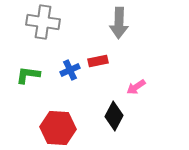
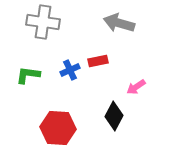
gray arrow: rotated 104 degrees clockwise
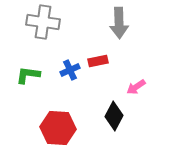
gray arrow: rotated 108 degrees counterclockwise
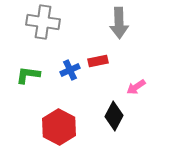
red hexagon: moved 1 px right, 1 px up; rotated 24 degrees clockwise
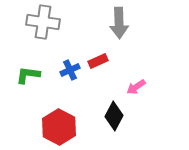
red rectangle: rotated 12 degrees counterclockwise
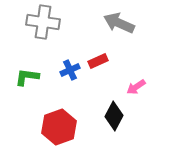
gray arrow: rotated 116 degrees clockwise
green L-shape: moved 1 px left, 2 px down
red hexagon: rotated 12 degrees clockwise
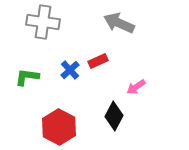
blue cross: rotated 18 degrees counterclockwise
red hexagon: rotated 12 degrees counterclockwise
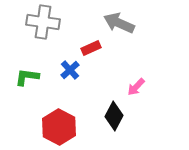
red rectangle: moved 7 px left, 13 px up
pink arrow: rotated 12 degrees counterclockwise
